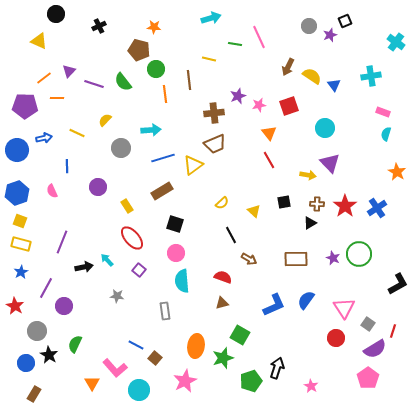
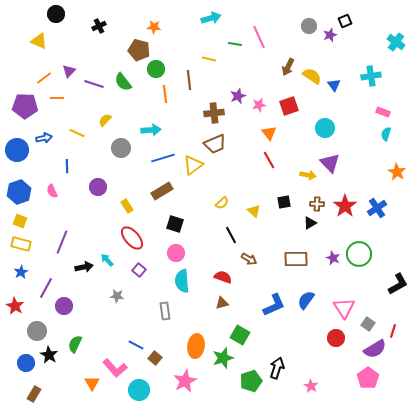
blue hexagon at (17, 193): moved 2 px right, 1 px up
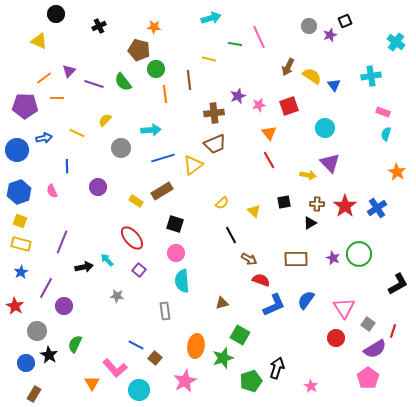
yellow rectangle at (127, 206): moved 9 px right, 5 px up; rotated 24 degrees counterclockwise
red semicircle at (223, 277): moved 38 px right, 3 px down
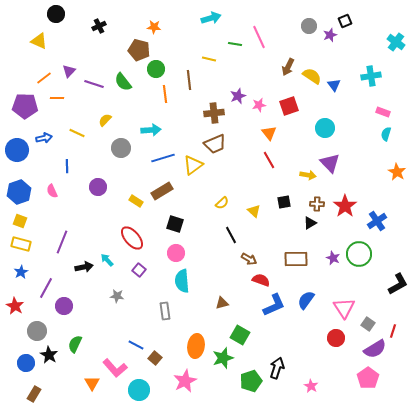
blue cross at (377, 208): moved 13 px down
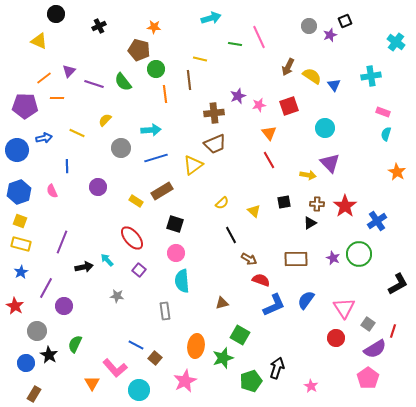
yellow line at (209, 59): moved 9 px left
blue line at (163, 158): moved 7 px left
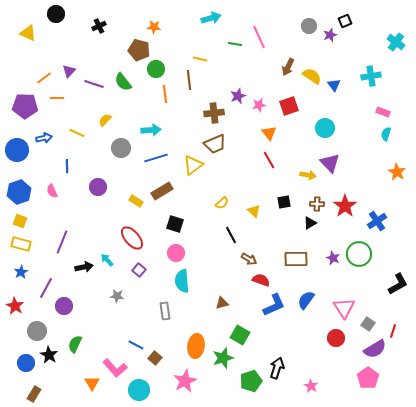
yellow triangle at (39, 41): moved 11 px left, 8 px up
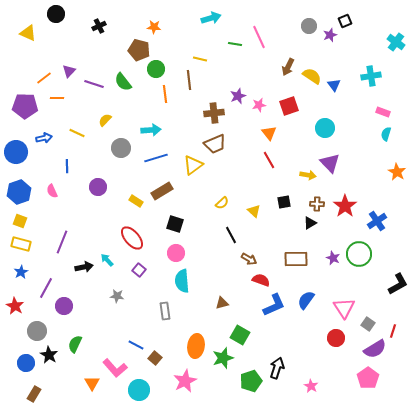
blue circle at (17, 150): moved 1 px left, 2 px down
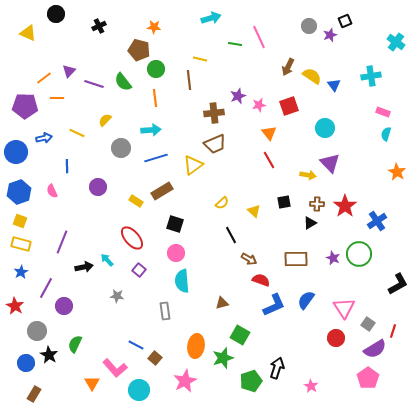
orange line at (165, 94): moved 10 px left, 4 px down
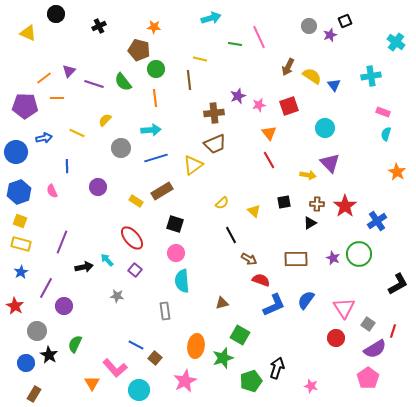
purple square at (139, 270): moved 4 px left
pink star at (311, 386): rotated 16 degrees counterclockwise
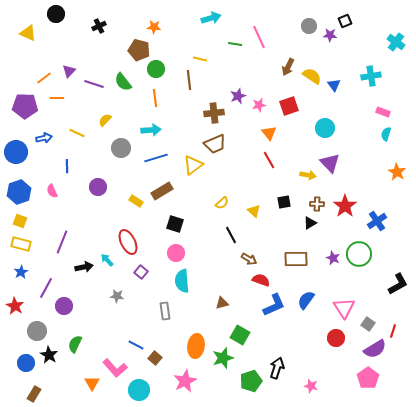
purple star at (330, 35): rotated 24 degrees clockwise
red ellipse at (132, 238): moved 4 px left, 4 px down; rotated 15 degrees clockwise
purple square at (135, 270): moved 6 px right, 2 px down
